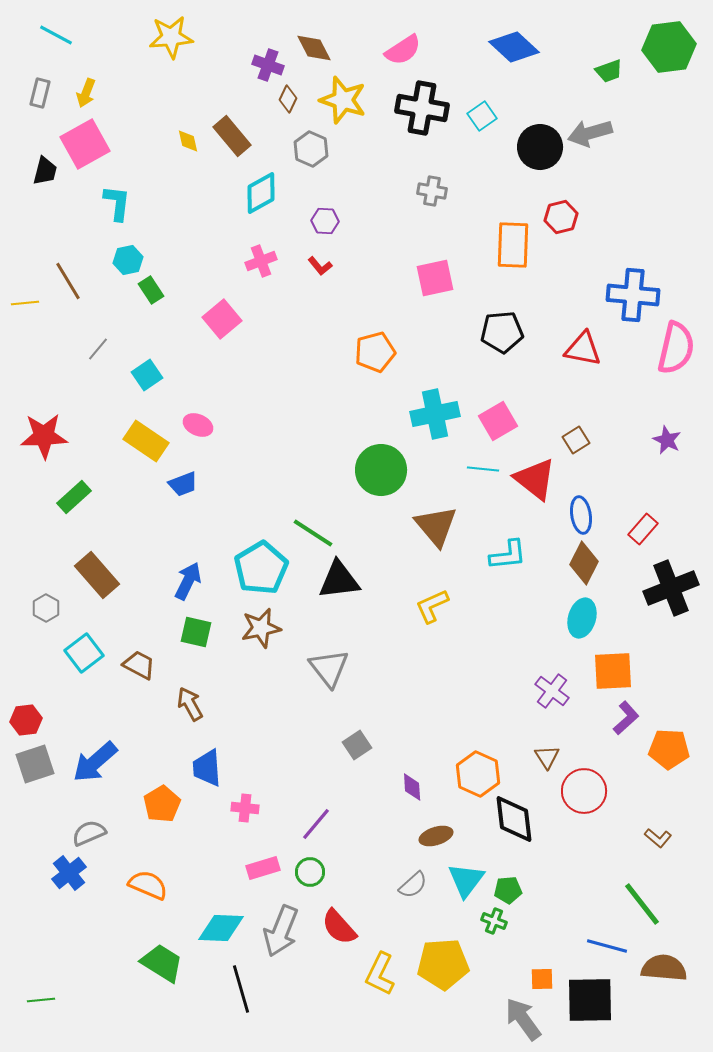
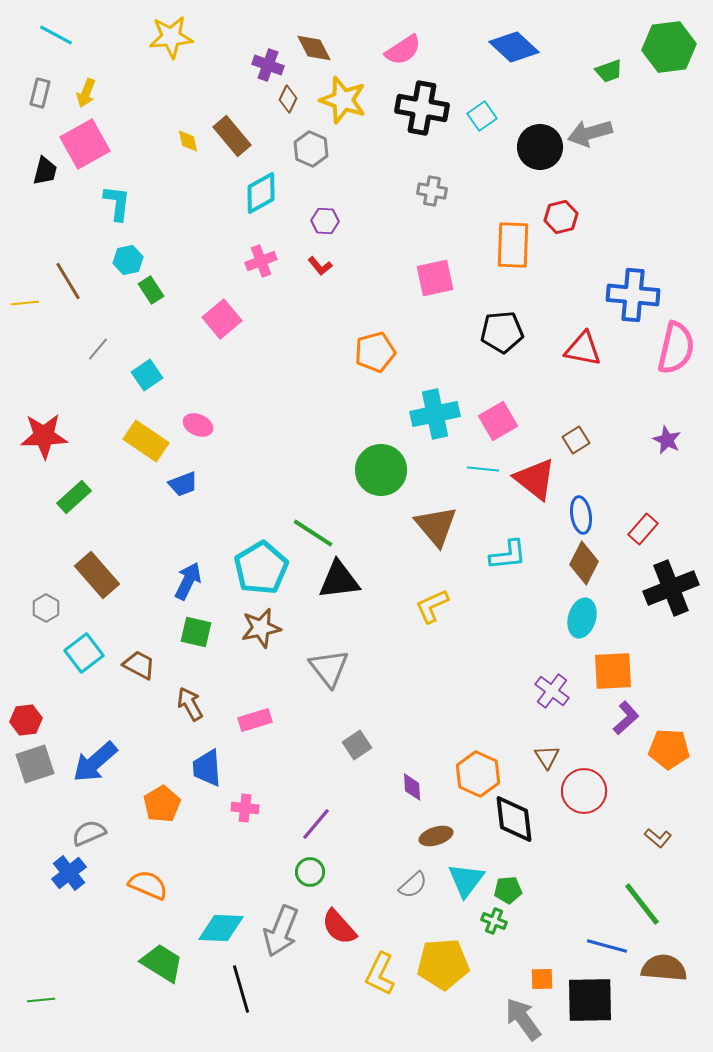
pink rectangle at (263, 868): moved 8 px left, 148 px up
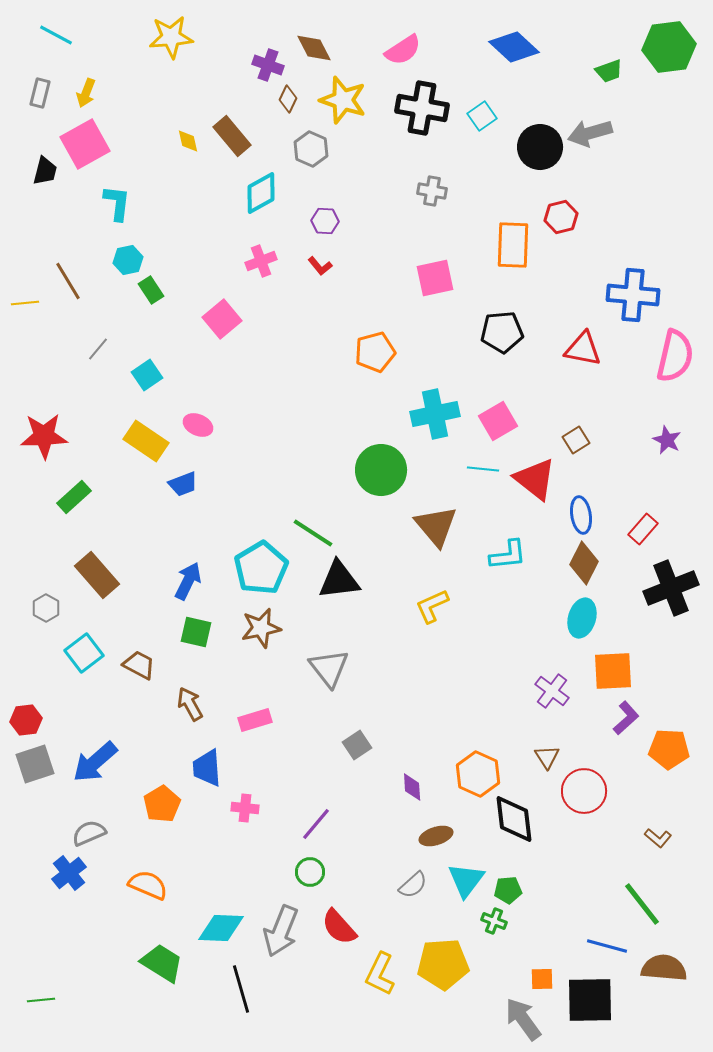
pink semicircle at (676, 348): moved 1 px left, 8 px down
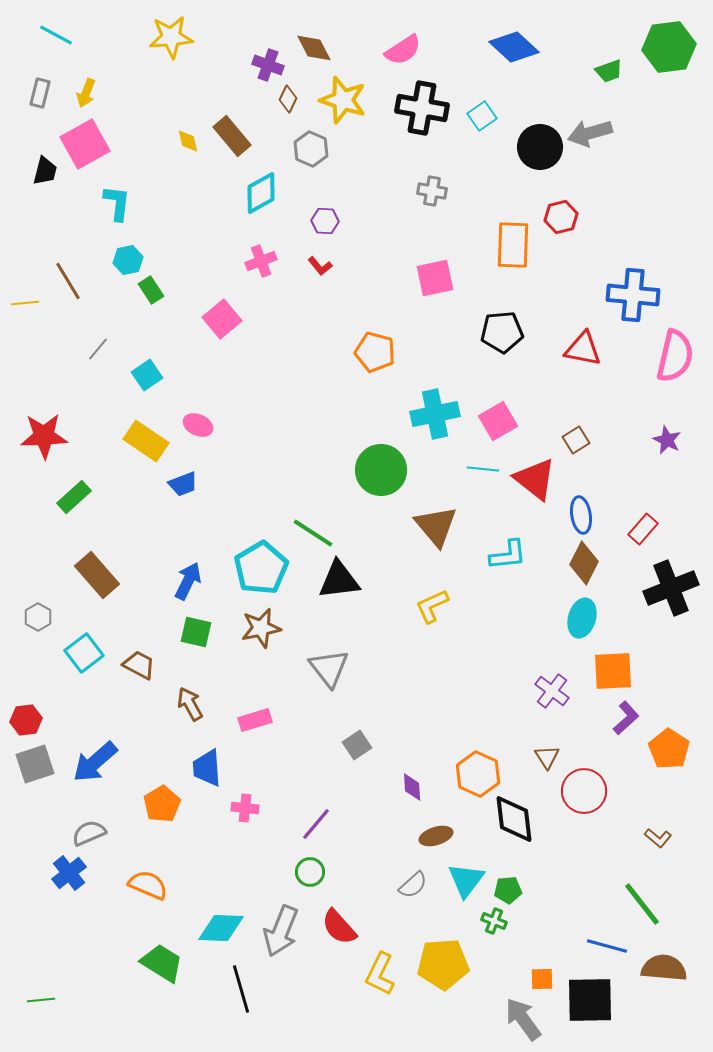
orange pentagon at (375, 352): rotated 30 degrees clockwise
gray hexagon at (46, 608): moved 8 px left, 9 px down
orange pentagon at (669, 749): rotated 30 degrees clockwise
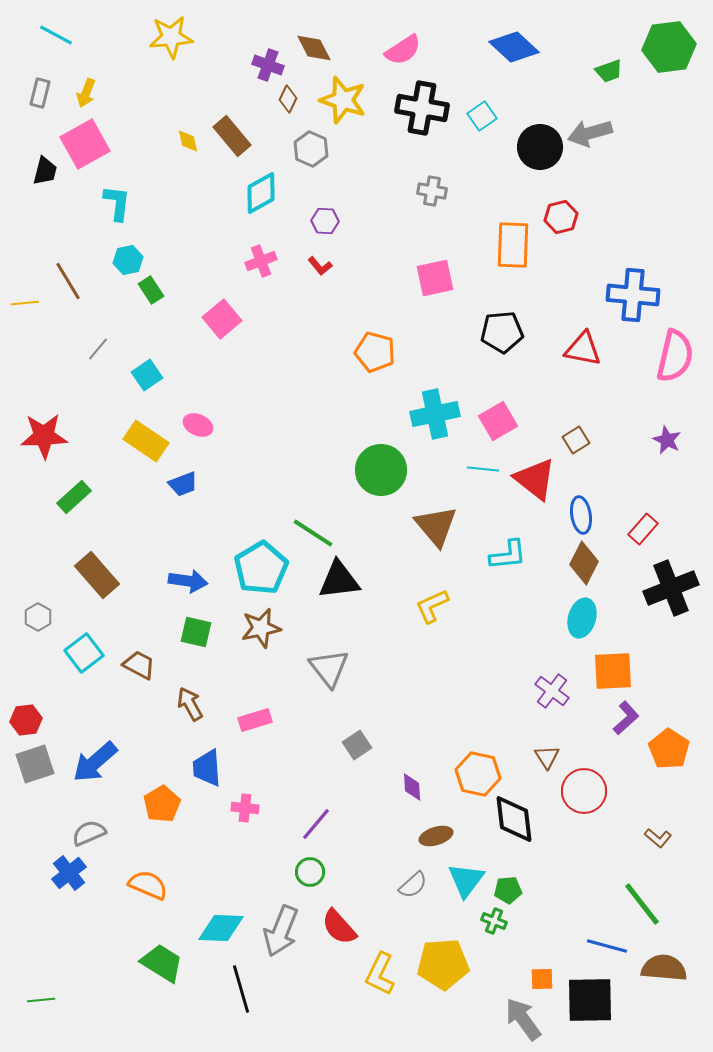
blue arrow at (188, 581): rotated 72 degrees clockwise
orange hexagon at (478, 774): rotated 12 degrees counterclockwise
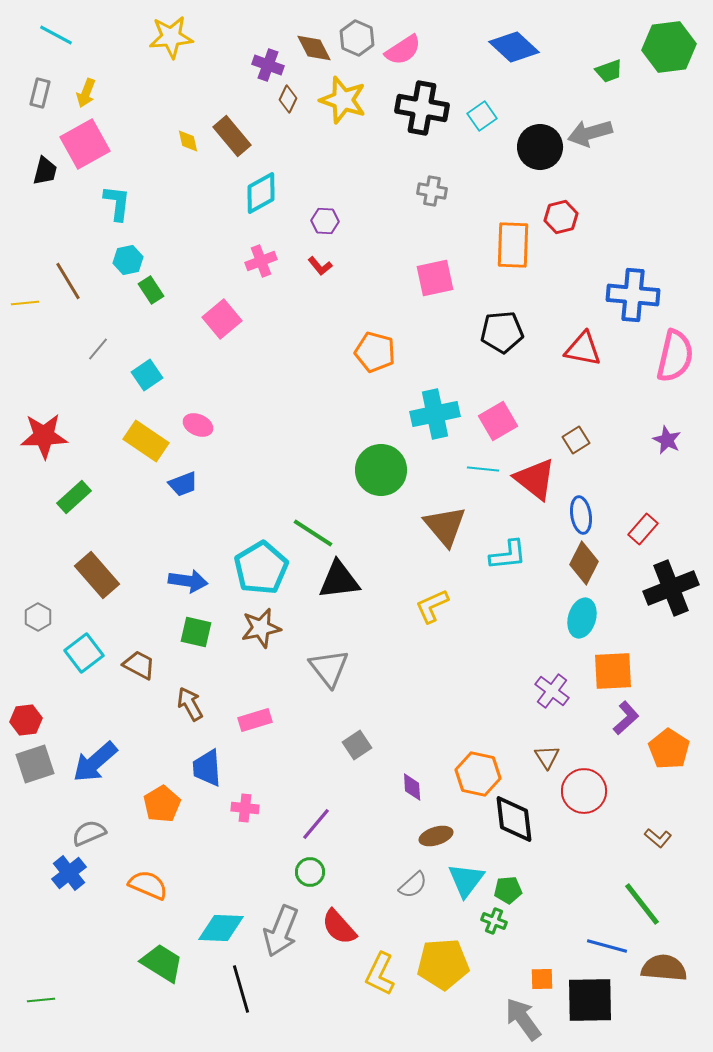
gray hexagon at (311, 149): moved 46 px right, 111 px up
brown triangle at (436, 526): moved 9 px right
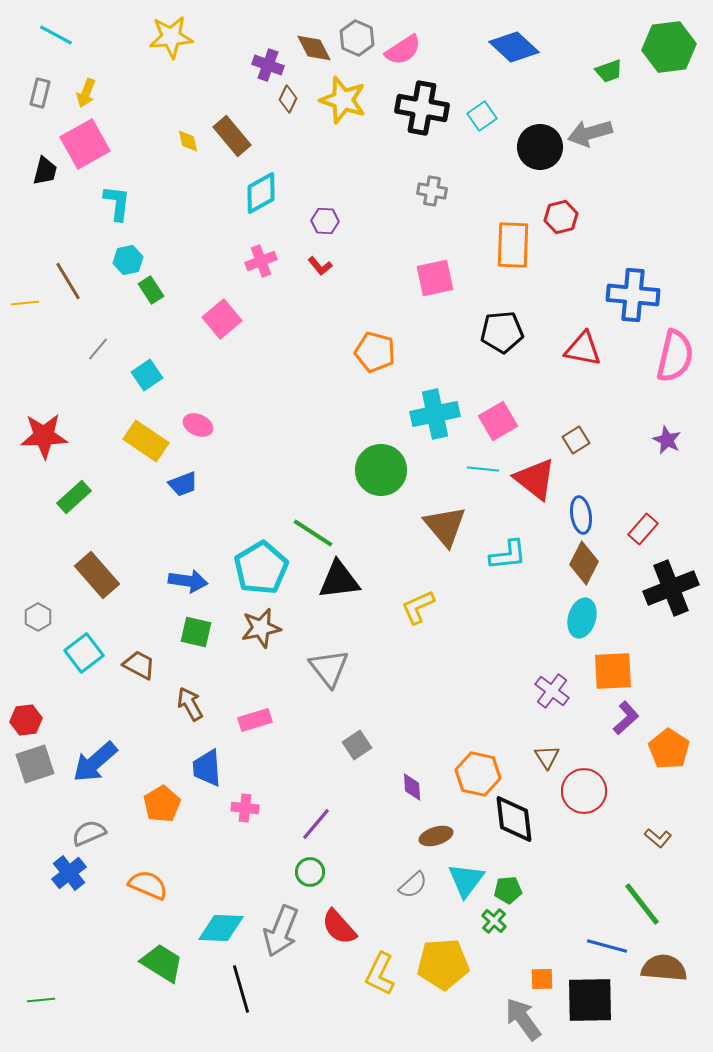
yellow L-shape at (432, 606): moved 14 px left, 1 px down
green cross at (494, 921): rotated 20 degrees clockwise
